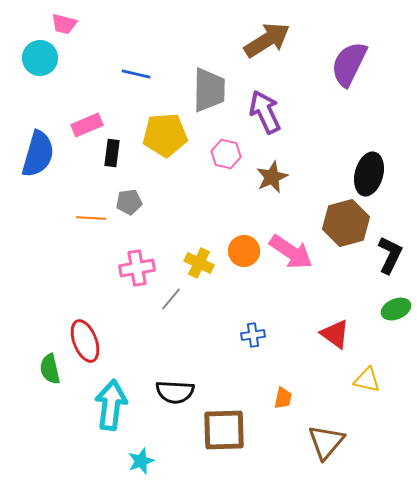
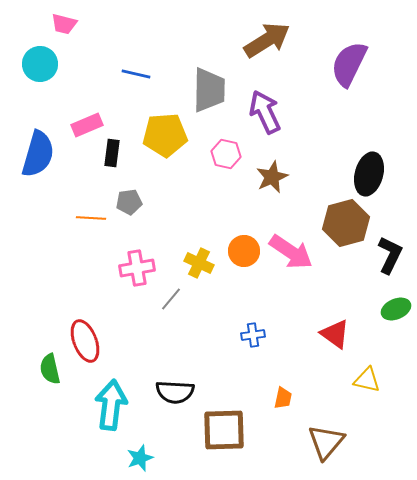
cyan circle: moved 6 px down
cyan star: moved 1 px left, 3 px up
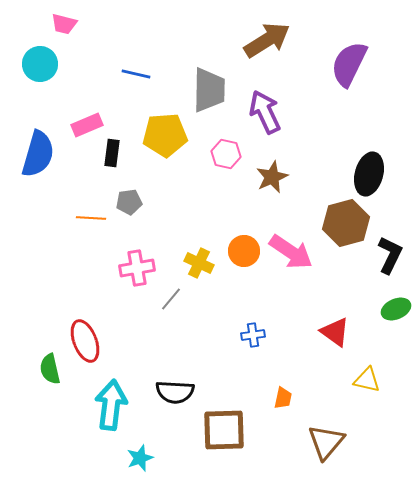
red triangle: moved 2 px up
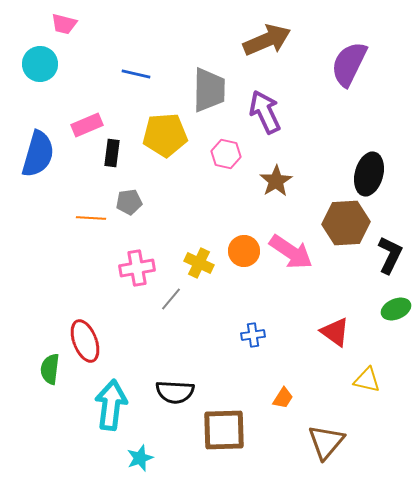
brown arrow: rotated 9 degrees clockwise
brown star: moved 4 px right, 4 px down; rotated 8 degrees counterclockwise
brown hexagon: rotated 12 degrees clockwise
green semicircle: rotated 20 degrees clockwise
orange trapezoid: rotated 20 degrees clockwise
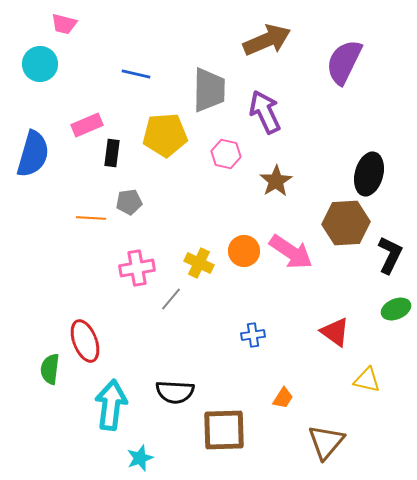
purple semicircle: moved 5 px left, 2 px up
blue semicircle: moved 5 px left
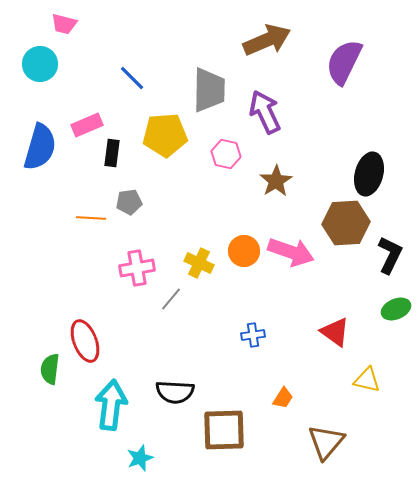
blue line: moved 4 px left, 4 px down; rotated 32 degrees clockwise
blue semicircle: moved 7 px right, 7 px up
pink arrow: rotated 15 degrees counterclockwise
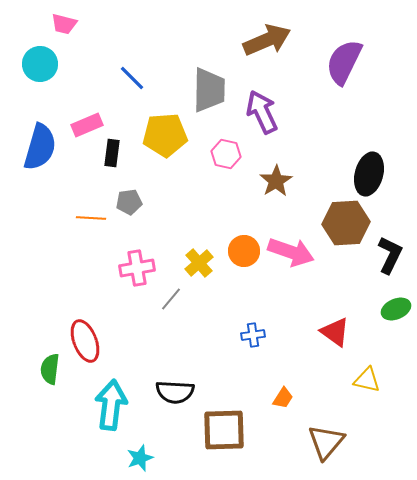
purple arrow: moved 3 px left
yellow cross: rotated 24 degrees clockwise
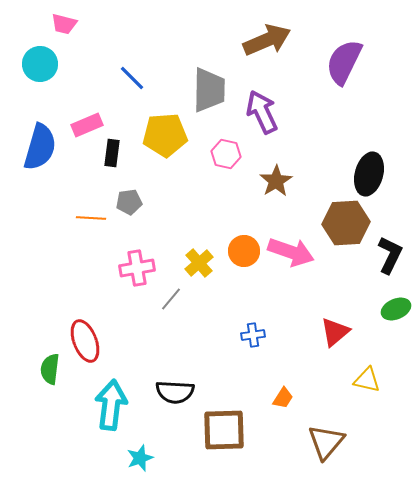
red triangle: rotated 44 degrees clockwise
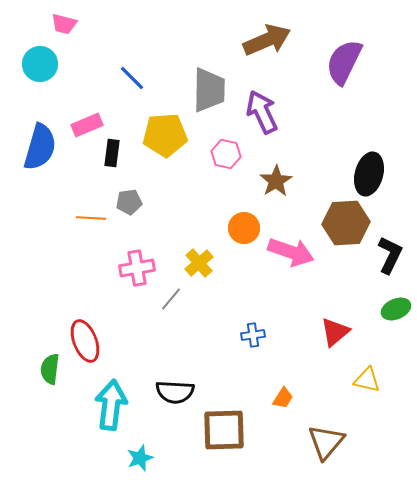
orange circle: moved 23 px up
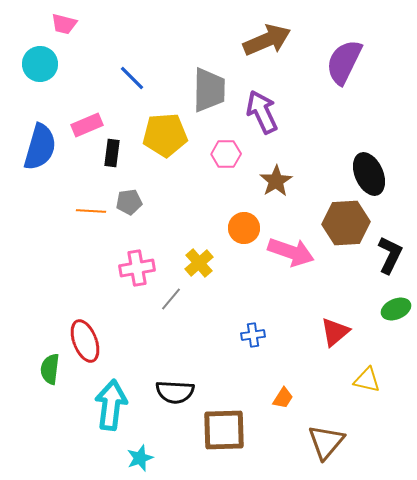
pink hexagon: rotated 12 degrees counterclockwise
black ellipse: rotated 39 degrees counterclockwise
orange line: moved 7 px up
